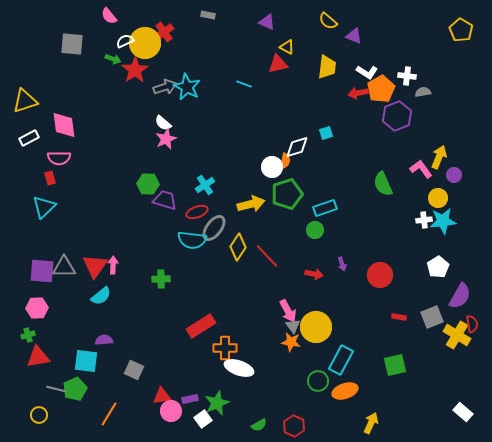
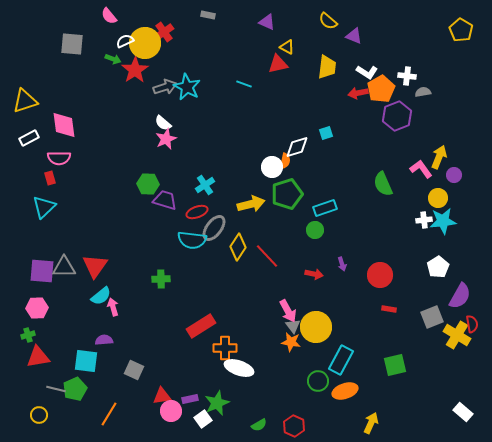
pink arrow at (113, 265): moved 42 px down; rotated 18 degrees counterclockwise
red rectangle at (399, 317): moved 10 px left, 8 px up
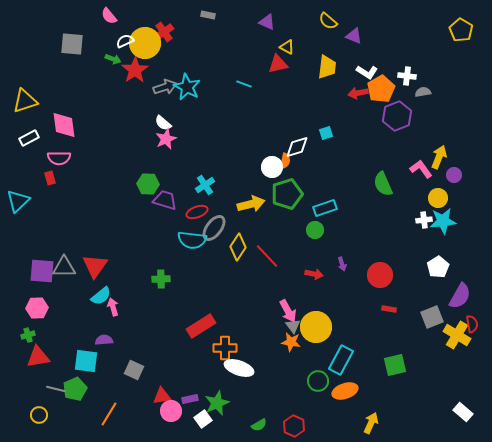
cyan triangle at (44, 207): moved 26 px left, 6 px up
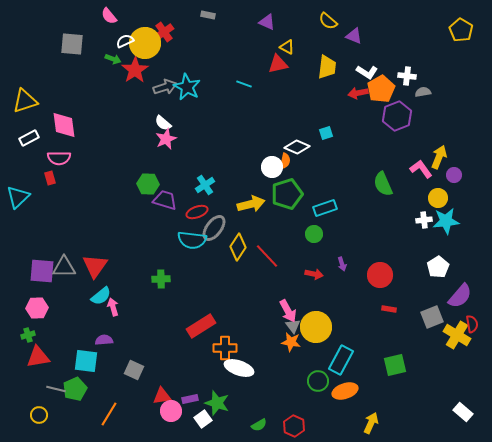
white diamond at (297, 147): rotated 40 degrees clockwise
cyan triangle at (18, 201): moved 4 px up
cyan star at (443, 221): moved 3 px right
green circle at (315, 230): moved 1 px left, 4 px down
purple semicircle at (460, 296): rotated 12 degrees clockwise
green star at (217, 403): rotated 30 degrees counterclockwise
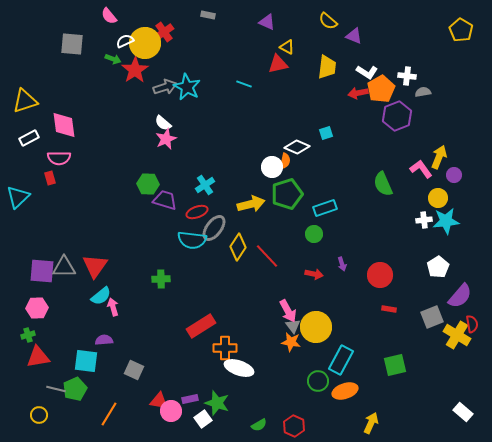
red triangle at (162, 396): moved 3 px left, 5 px down; rotated 18 degrees clockwise
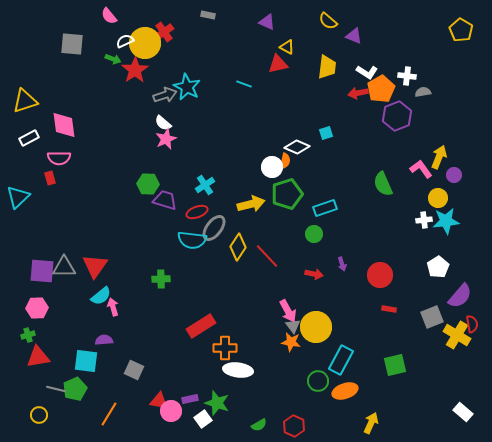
gray arrow at (165, 87): moved 8 px down
white ellipse at (239, 368): moved 1 px left, 2 px down; rotated 12 degrees counterclockwise
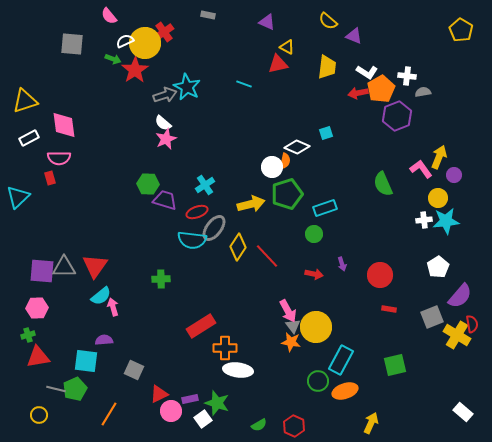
red triangle at (159, 401): moved 7 px up; rotated 36 degrees counterclockwise
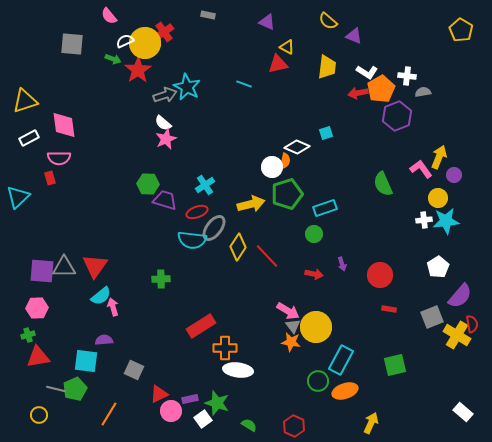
red star at (135, 70): moved 3 px right
pink arrow at (288, 311): rotated 30 degrees counterclockwise
green semicircle at (259, 425): moved 10 px left; rotated 119 degrees counterclockwise
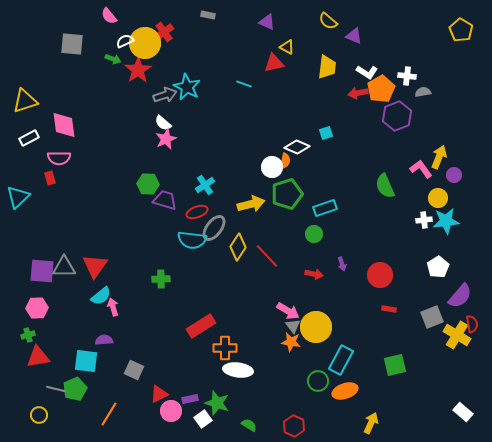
red triangle at (278, 64): moved 4 px left, 1 px up
green semicircle at (383, 184): moved 2 px right, 2 px down
